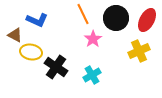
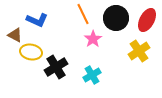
yellow cross: rotated 10 degrees counterclockwise
black cross: rotated 25 degrees clockwise
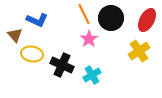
orange line: moved 1 px right
black circle: moved 5 px left
brown triangle: rotated 21 degrees clockwise
pink star: moved 4 px left
yellow ellipse: moved 1 px right, 2 px down
black cross: moved 6 px right, 2 px up; rotated 35 degrees counterclockwise
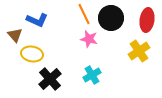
red ellipse: rotated 20 degrees counterclockwise
pink star: rotated 24 degrees counterclockwise
black cross: moved 12 px left, 14 px down; rotated 25 degrees clockwise
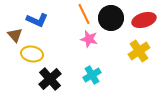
red ellipse: moved 3 px left; rotated 65 degrees clockwise
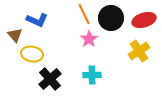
pink star: rotated 24 degrees clockwise
cyan cross: rotated 30 degrees clockwise
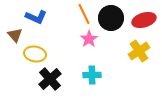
blue L-shape: moved 1 px left, 3 px up
yellow ellipse: moved 3 px right
